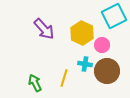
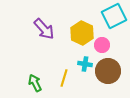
brown circle: moved 1 px right
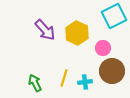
purple arrow: moved 1 px right, 1 px down
yellow hexagon: moved 5 px left
pink circle: moved 1 px right, 3 px down
cyan cross: moved 18 px down; rotated 16 degrees counterclockwise
brown circle: moved 4 px right
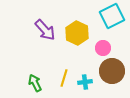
cyan square: moved 2 px left
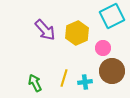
yellow hexagon: rotated 10 degrees clockwise
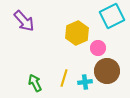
purple arrow: moved 21 px left, 9 px up
pink circle: moved 5 px left
brown circle: moved 5 px left
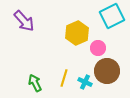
cyan cross: rotated 32 degrees clockwise
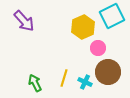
yellow hexagon: moved 6 px right, 6 px up
brown circle: moved 1 px right, 1 px down
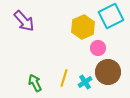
cyan square: moved 1 px left
cyan cross: rotated 32 degrees clockwise
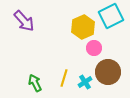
pink circle: moved 4 px left
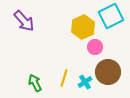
pink circle: moved 1 px right, 1 px up
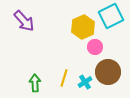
green arrow: rotated 24 degrees clockwise
